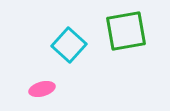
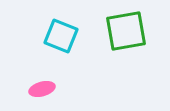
cyan square: moved 8 px left, 9 px up; rotated 20 degrees counterclockwise
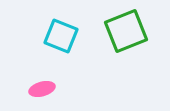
green square: rotated 12 degrees counterclockwise
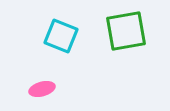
green square: rotated 12 degrees clockwise
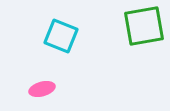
green square: moved 18 px right, 5 px up
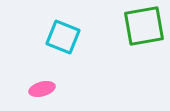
cyan square: moved 2 px right, 1 px down
